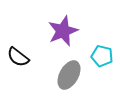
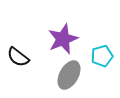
purple star: moved 8 px down
cyan pentagon: rotated 30 degrees counterclockwise
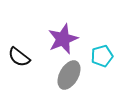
black semicircle: moved 1 px right
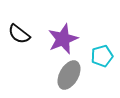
black semicircle: moved 23 px up
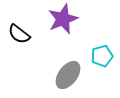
purple star: moved 20 px up
gray ellipse: moved 1 px left; rotated 8 degrees clockwise
